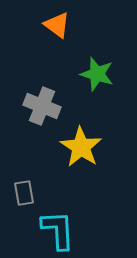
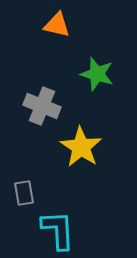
orange triangle: rotated 24 degrees counterclockwise
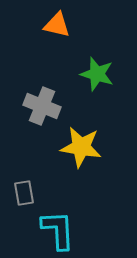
yellow star: rotated 24 degrees counterclockwise
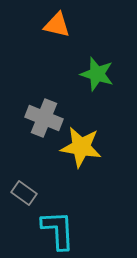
gray cross: moved 2 px right, 12 px down
gray rectangle: rotated 45 degrees counterclockwise
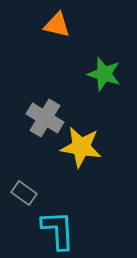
green star: moved 7 px right
gray cross: moved 1 px right; rotated 9 degrees clockwise
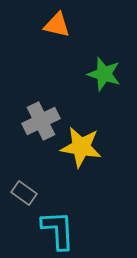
gray cross: moved 4 px left, 3 px down; rotated 33 degrees clockwise
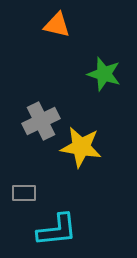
gray rectangle: rotated 35 degrees counterclockwise
cyan L-shape: moved 1 px left; rotated 87 degrees clockwise
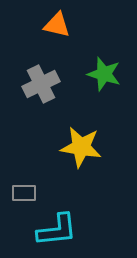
gray cross: moved 37 px up
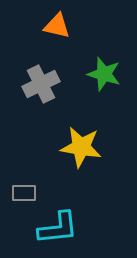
orange triangle: moved 1 px down
cyan L-shape: moved 1 px right, 2 px up
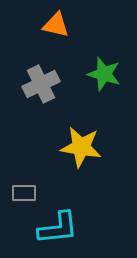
orange triangle: moved 1 px left, 1 px up
